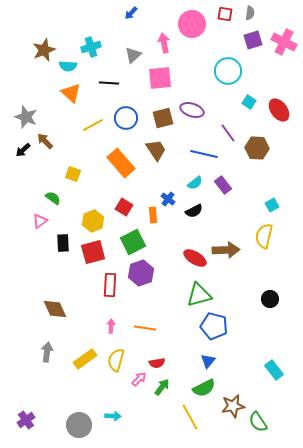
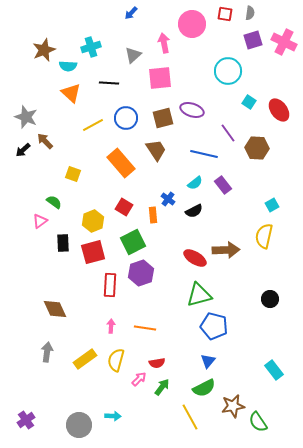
green semicircle at (53, 198): moved 1 px right, 4 px down
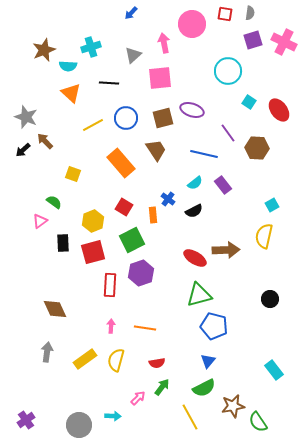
green square at (133, 242): moved 1 px left, 2 px up
pink arrow at (139, 379): moved 1 px left, 19 px down
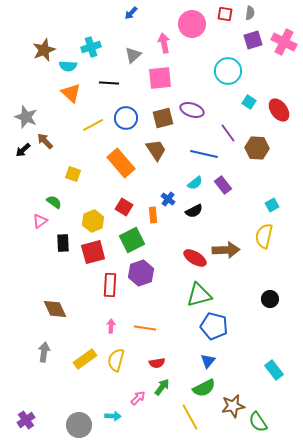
gray arrow at (47, 352): moved 3 px left
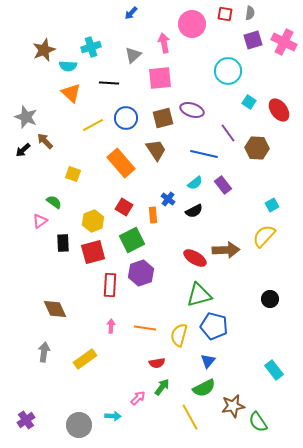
yellow semicircle at (264, 236): rotated 30 degrees clockwise
yellow semicircle at (116, 360): moved 63 px right, 25 px up
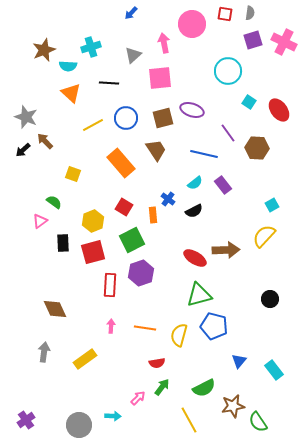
blue triangle at (208, 361): moved 31 px right
yellow line at (190, 417): moved 1 px left, 3 px down
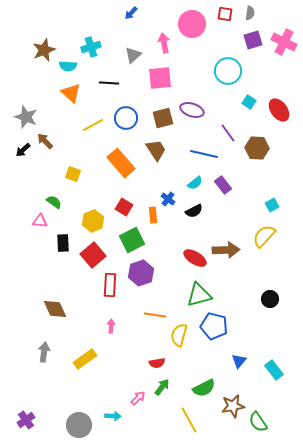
pink triangle at (40, 221): rotated 42 degrees clockwise
red square at (93, 252): moved 3 px down; rotated 25 degrees counterclockwise
orange line at (145, 328): moved 10 px right, 13 px up
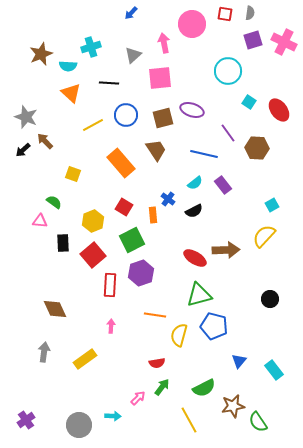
brown star at (44, 50): moved 3 px left, 4 px down
blue circle at (126, 118): moved 3 px up
